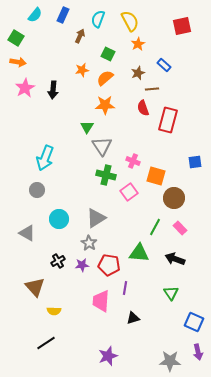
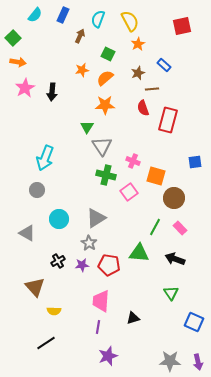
green square at (16, 38): moved 3 px left; rotated 14 degrees clockwise
black arrow at (53, 90): moved 1 px left, 2 px down
purple line at (125, 288): moved 27 px left, 39 px down
purple arrow at (198, 352): moved 10 px down
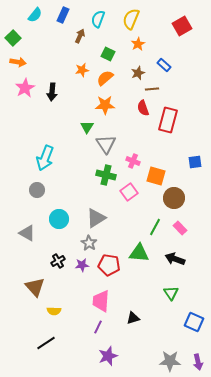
yellow semicircle at (130, 21): moved 1 px right, 2 px up; rotated 130 degrees counterclockwise
red square at (182, 26): rotated 18 degrees counterclockwise
gray triangle at (102, 146): moved 4 px right, 2 px up
purple line at (98, 327): rotated 16 degrees clockwise
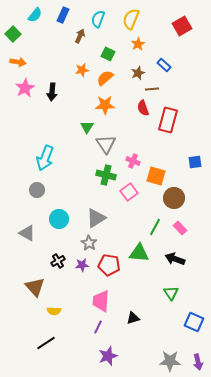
green square at (13, 38): moved 4 px up
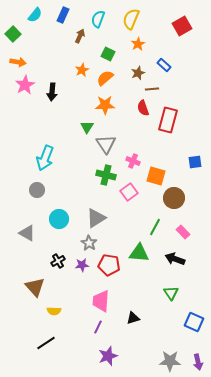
orange star at (82, 70): rotated 16 degrees counterclockwise
pink star at (25, 88): moved 3 px up
pink rectangle at (180, 228): moved 3 px right, 4 px down
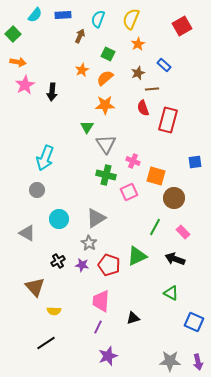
blue rectangle at (63, 15): rotated 63 degrees clockwise
pink square at (129, 192): rotated 12 degrees clockwise
green triangle at (139, 253): moved 2 px left, 3 px down; rotated 30 degrees counterclockwise
purple star at (82, 265): rotated 16 degrees clockwise
red pentagon at (109, 265): rotated 10 degrees clockwise
green triangle at (171, 293): rotated 28 degrees counterclockwise
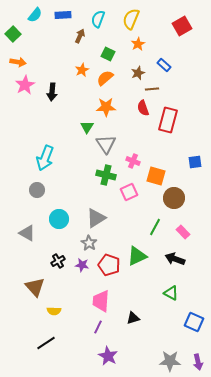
orange star at (105, 105): moved 1 px right, 2 px down
purple star at (108, 356): rotated 24 degrees counterclockwise
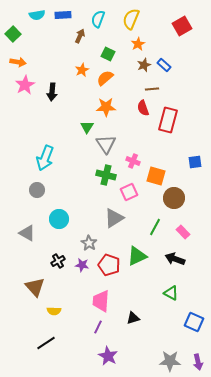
cyan semicircle at (35, 15): moved 2 px right; rotated 42 degrees clockwise
brown star at (138, 73): moved 6 px right, 8 px up
gray triangle at (96, 218): moved 18 px right
